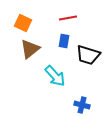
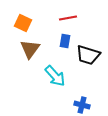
blue rectangle: moved 1 px right
brown triangle: rotated 15 degrees counterclockwise
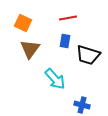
cyan arrow: moved 3 px down
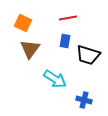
cyan arrow: rotated 15 degrees counterclockwise
blue cross: moved 2 px right, 5 px up
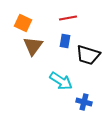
brown triangle: moved 3 px right, 3 px up
cyan arrow: moved 6 px right, 2 px down
blue cross: moved 2 px down
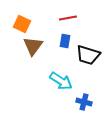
orange square: moved 1 px left, 1 px down
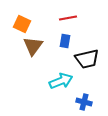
black trapezoid: moved 1 px left, 4 px down; rotated 30 degrees counterclockwise
cyan arrow: rotated 55 degrees counterclockwise
